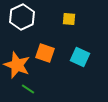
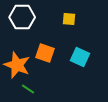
white hexagon: rotated 25 degrees clockwise
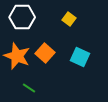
yellow square: rotated 32 degrees clockwise
orange square: rotated 24 degrees clockwise
orange star: moved 9 px up
green line: moved 1 px right, 1 px up
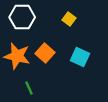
orange star: rotated 8 degrees counterclockwise
green line: rotated 32 degrees clockwise
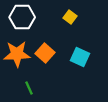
yellow square: moved 1 px right, 2 px up
orange star: moved 2 px up; rotated 16 degrees counterclockwise
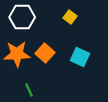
green line: moved 2 px down
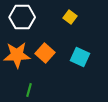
orange star: moved 1 px down
green line: rotated 40 degrees clockwise
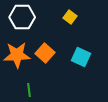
cyan square: moved 1 px right
green line: rotated 24 degrees counterclockwise
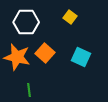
white hexagon: moved 4 px right, 5 px down
orange star: moved 2 px down; rotated 16 degrees clockwise
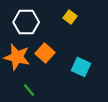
cyan square: moved 10 px down
green line: rotated 32 degrees counterclockwise
